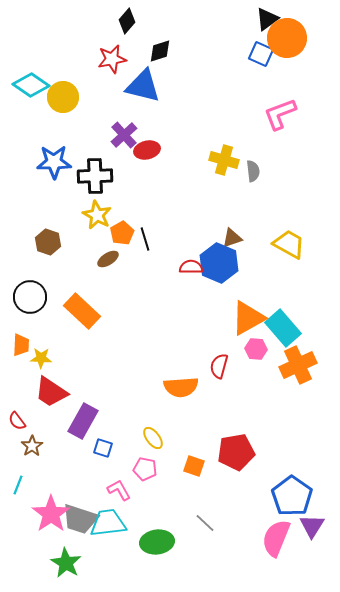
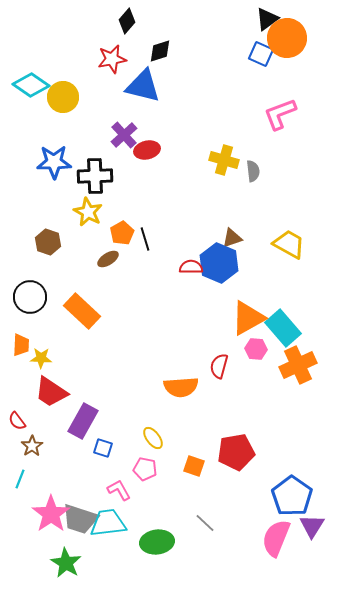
yellow star at (97, 215): moved 9 px left, 3 px up
cyan line at (18, 485): moved 2 px right, 6 px up
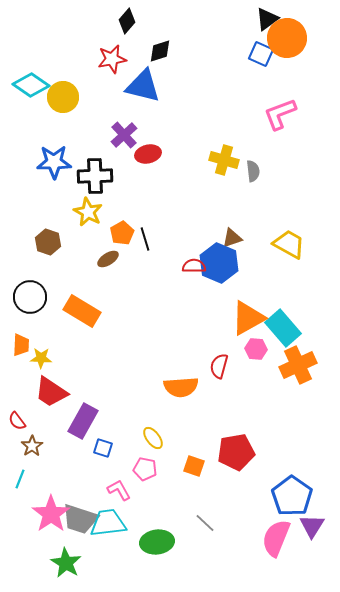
red ellipse at (147, 150): moved 1 px right, 4 px down
red semicircle at (191, 267): moved 3 px right, 1 px up
orange rectangle at (82, 311): rotated 12 degrees counterclockwise
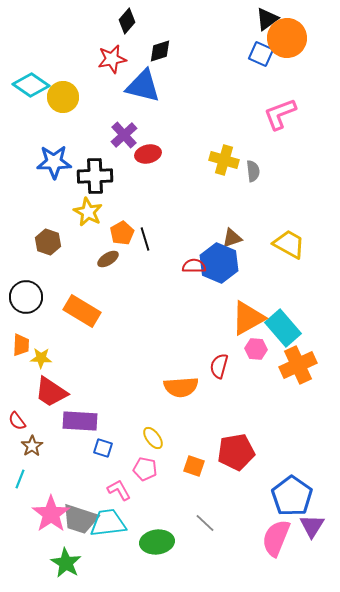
black circle at (30, 297): moved 4 px left
purple rectangle at (83, 421): moved 3 px left; rotated 64 degrees clockwise
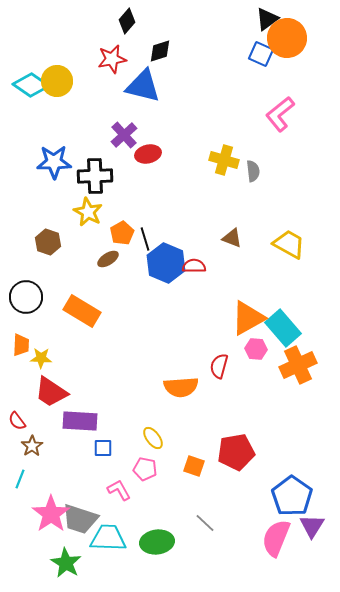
yellow circle at (63, 97): moved 6 px left, 16 px up
pink L-shape at (280, 114): rotated 18 degrees counterclockwise
brown triangle at (232, 238): rotated 40 degrees clockwise
blue hexagon at (219, 263): moved 53 px left
blue square at (103, 448): rotated 18 degrees counterclockwise
cyan trapezoid at (108, 523): moved 15 px down; rotated 9 degrees clockwise
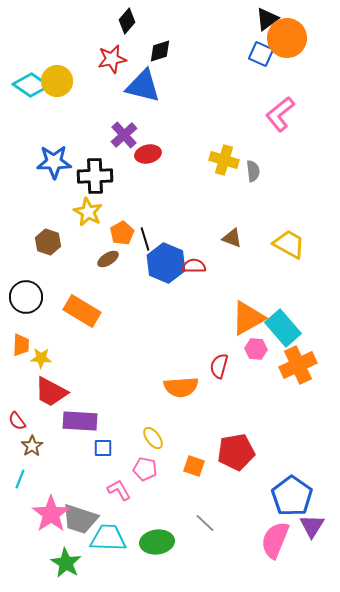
red trapezoid at (51, 392): rotated 6 degrees counterclockwise
pink semicircle at (276, 538): moved 1 px left, 2 px down
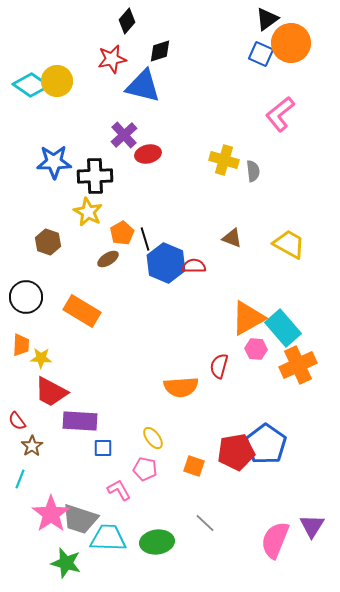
orange circle at (287, 38): moved 4 px right, 5 px down
blue pentagon at (292, 496): moved 26 px left, 52 px up
green star at (66, 563): rotated 16 degrees counterclockwise
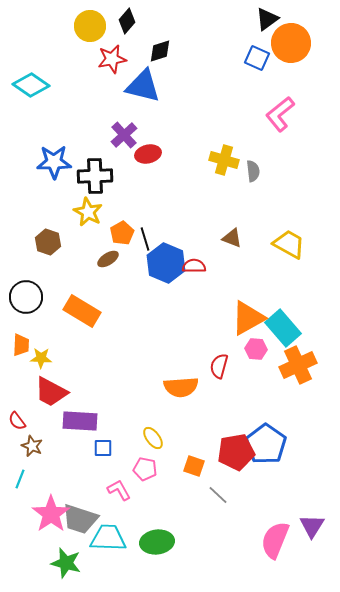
blue square at (261, 54): moved 4 px left, 4 px down
yellow circle at (57, 81): moved 33 px right, 55 px up
brown star at (32, 446): rotated 15 degrees counterclockwise
gray line at (205, 523): moved 13 px right, 28 px up
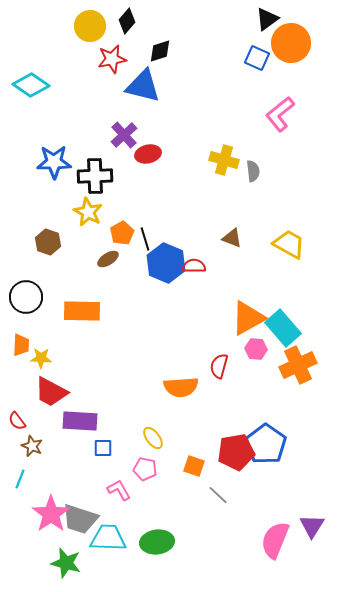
orange rectangle at (82, 311): rotated 30 degrees counterclockwise
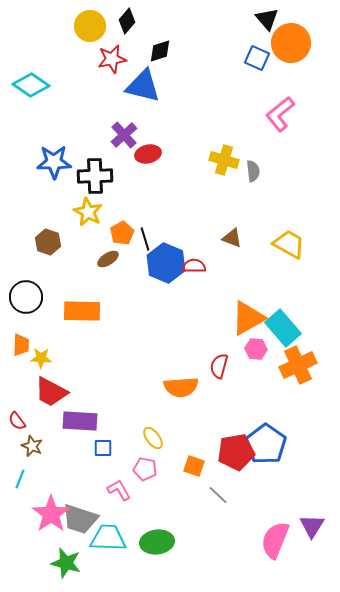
black triangle at (267, 19): rotated 35 degrees counterclockwise
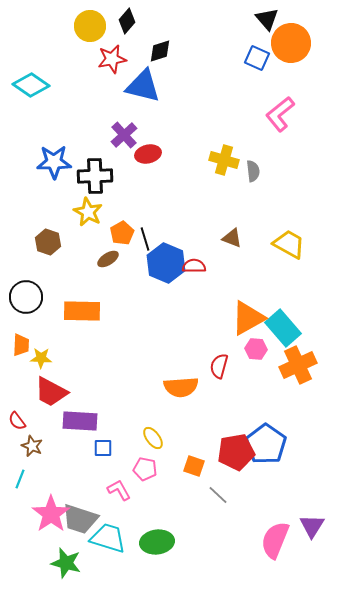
cyan trapezoid at (108, 538): rotated 15 degrees clockwise
